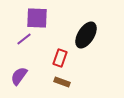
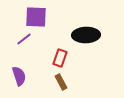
purple square: moved 1 px left, 1 px up
black ellipse: rotated 56 degrees clockwise
purple semicircle: rotated 126 degrees clockwise
brown rectangle: moved 1 px left; rotated 42 degrees clockwise
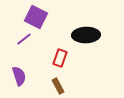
purple square: rotated 25 degrees clockwise
brown rectangle: moved 3 px left, 4 px down
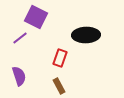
purple line: moved 4 px left, 1 px up
brown rectangle: moved 1 px right
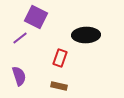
brown rectangle: rotated 49 degrees counterclockwise
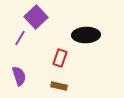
purple square: rotated 20 degrees clockwise
purple line: rotated 21 degrees counterclockwise
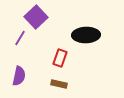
purple semicircle: rotated 30 degrees clockwise
brown rectangle: moved 2 px up
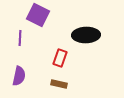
purple square: moved 2 px right, 2 px up; rotated 20 degrees counterclockwise
purple line: rotated 28 degrees counterclockwise
